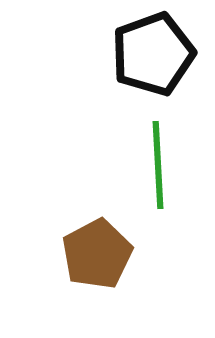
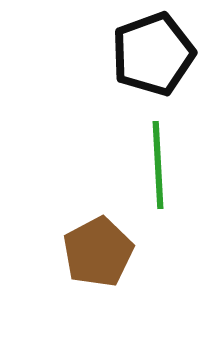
brown pentagon: moved 1 px right, 2 px up
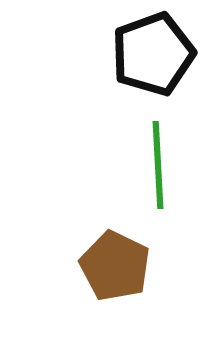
brown pentagon: moved 17 px right, 14 px down; rotated 18 degrees counterclockwise
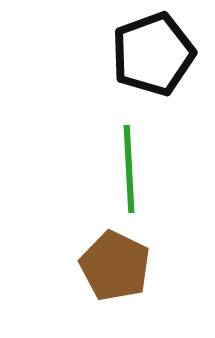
green line: moved 29 px left, 4 px down
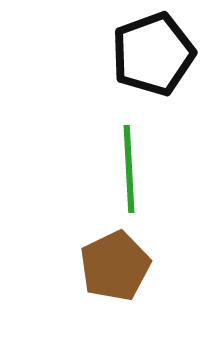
brown pentagon: rotated 20 degrees clockwise
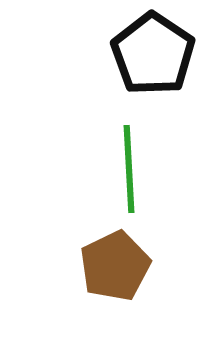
black pentagon: rotated 18 degrees counterclockwise
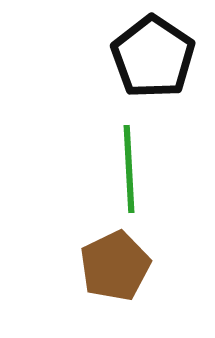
black pentagon: moved 3 px down
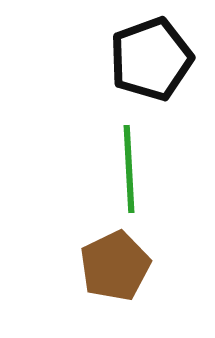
black pentagon: moved 2 px left, 2 px down; rotated 18 degrees clockwise
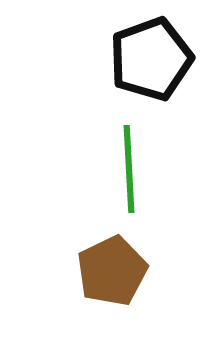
brown pentagon: moved 3 px left, 5 px down
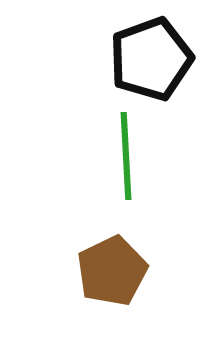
green line: moved 3 px left, 13 px up
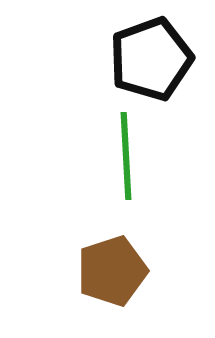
brown pentagon: rotated 8 degrees clockwise
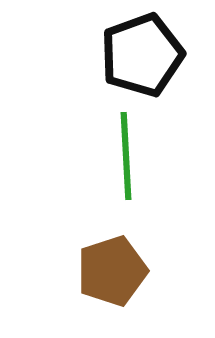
black pentagon: moved 9 px left, 4 px up
